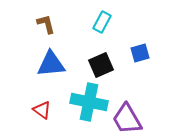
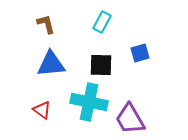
black square: rotated 25 degrees clockwise
purple trapezoid: moved 3 px right
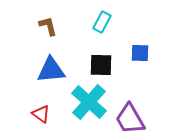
brown L-shape: moved 2 px right, 2 px down
blue square: rotated 18 degrees clockwise
blue triangle: moved 6 px down
cyan cross: rotated 30 degrees clockwise
red triangle: moved 1 px left, 4 px down
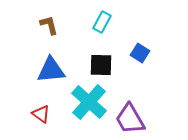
brown L-shape: moved 1 px right, 1 px up
blue square: rotated 30 degrees clockwise
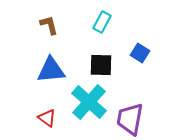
red triangle: moved 6 px right, 4 px down
purple trapezoid: rotated 40 degrees clockwise
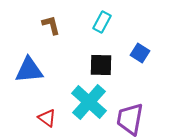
brown L-shape: moved 2 px right
blue triangle: moved 22 px left
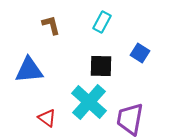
black square: moved 1 px down
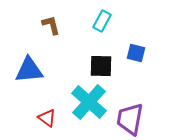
cyan rectangle: moved 1 px up
blue square: moved 4 px left; rotated 18 degrees counterclockwise
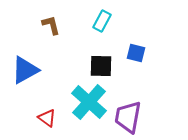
blue triangle: moved 4 px left; rotated 24 degrees counterclockwise
purple trapezoid: moved 2 px left, 2 px up
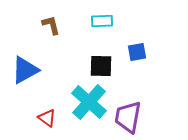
cyan rectangle: rotated 60 degrees clockwise
blue square: moved 1 px right, 1 px up; rotated 24 degrees counterclockwise
